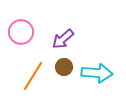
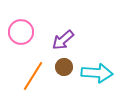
purple arrow: moved 1 px down
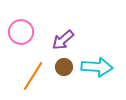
cyan arrow: moved 6 px up
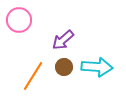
pink circle: moved 2 px left, 12 px up
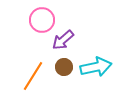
pink circle: moved 23 px right
cyan arrow: moved 1 px left; rotated 16 degrees counterclockwise
